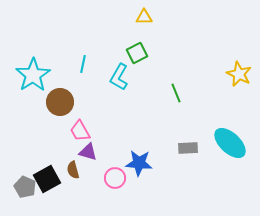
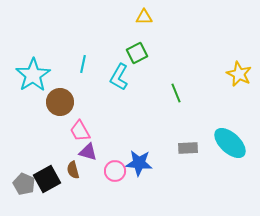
pink circle: moved 7 px up
gray pentagon: moved 1 px left, 3 px up
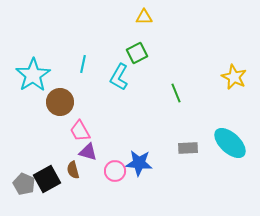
yellow star: moved 5 px left, 3 px down
